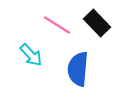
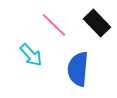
pink line: moved 3 px left; rotated 12 degrees clockwise
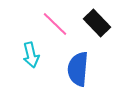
pink line: moved 1 px right, 1 px up
cyan arrow: rotated 30 degrees clockwise
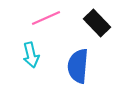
pink line: moved 9 px left, 6 px up; rotated 68 degrees counterclockwise
blue semicircle: moved 3 px up
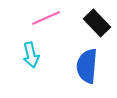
blue semicircle: moved 9 px right
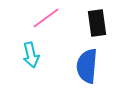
pink line: rotated 12 degrees counterclockwise
black rectangle: rotated 36 degrees clockwise
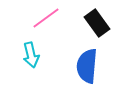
black rectangle: rotated 28 degrees counterclockwise
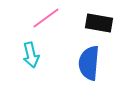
black rectangle: moved 2 px right; rotated 44 degrees counterclockwise
blue semicircle: moved 2 px right, 3 px up
